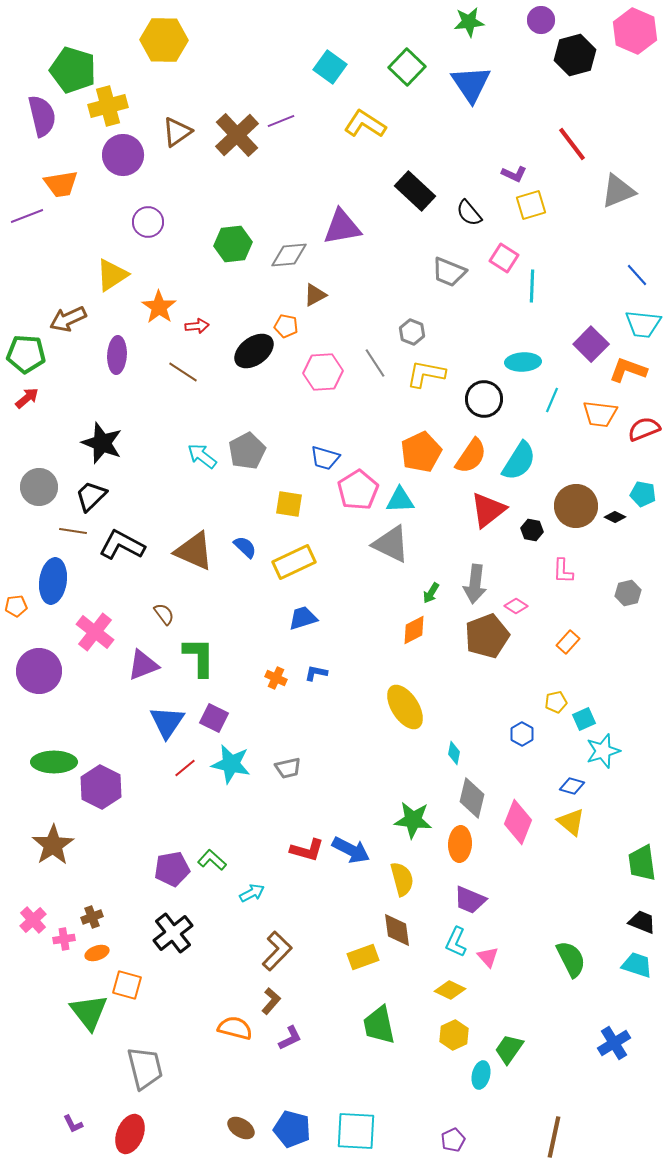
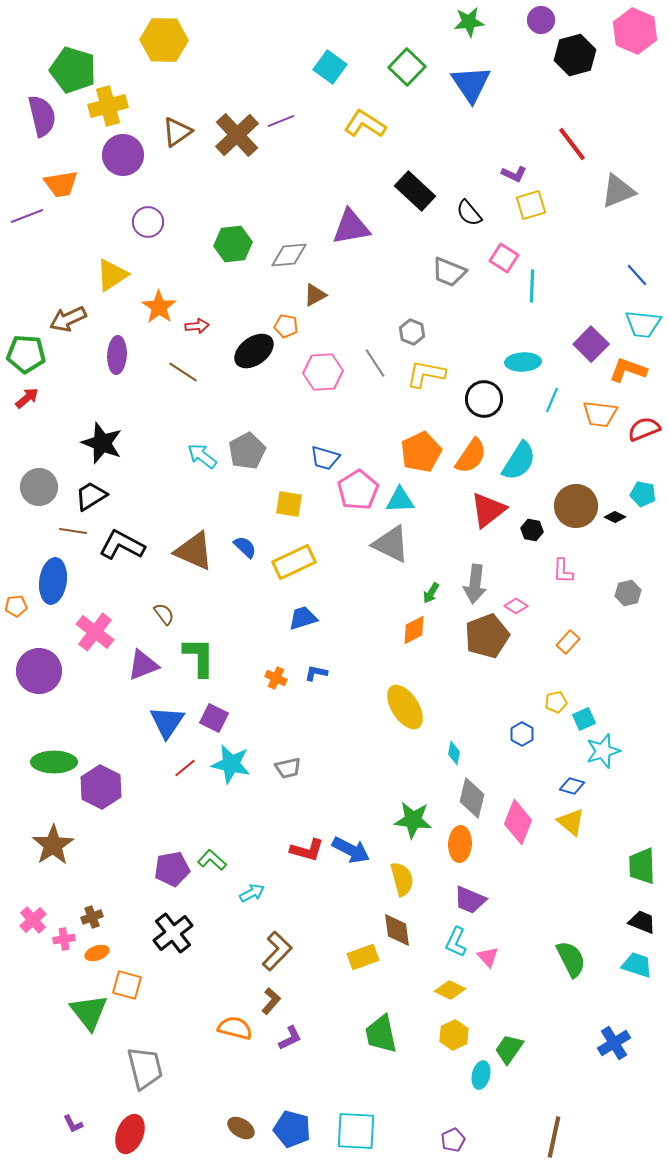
purple triangle at (342, 227): moved 9 px right
black trapezoid at (91, 496): rotated 12 degrees clockwise
green trapezoid at (642, 863): moved 3 px down; rotated 6 degrees clockwise
green trapezoid at (379, 1025): moved 2 px right, 9 px down
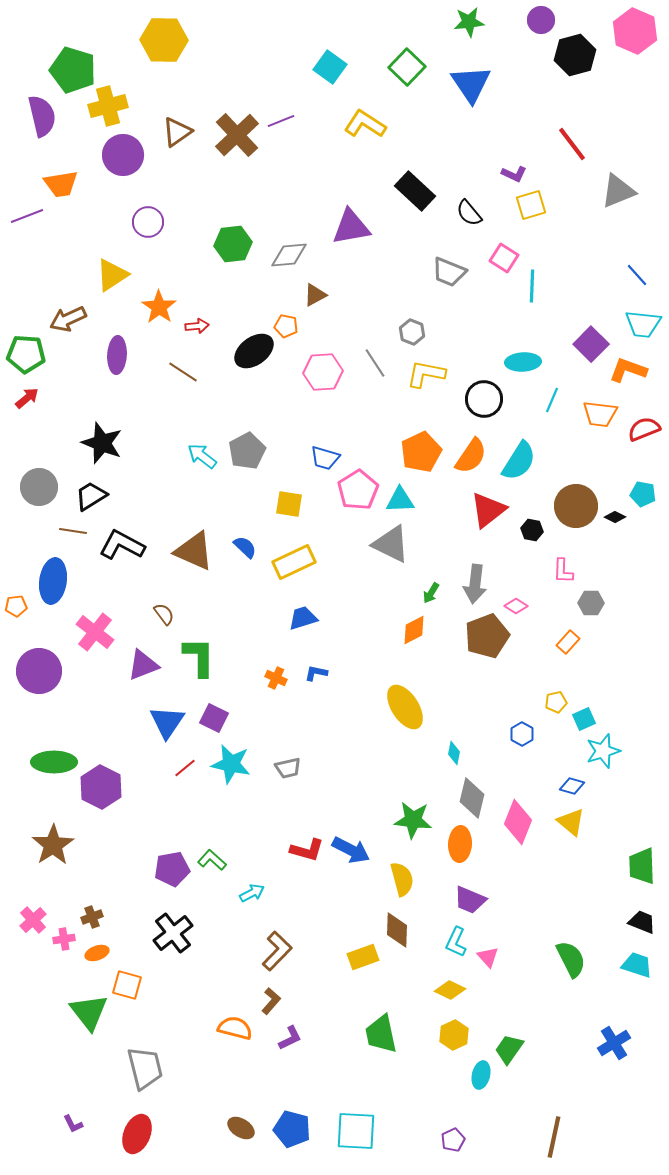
gray hexagon at (628, 593): moved 37 px left, 10 px down; rotated 15 degrees clockwise
brown diamond at (397, 930): rotated 9 degrees clockwise
red ellipse at (130, 1134): moved 7 px right
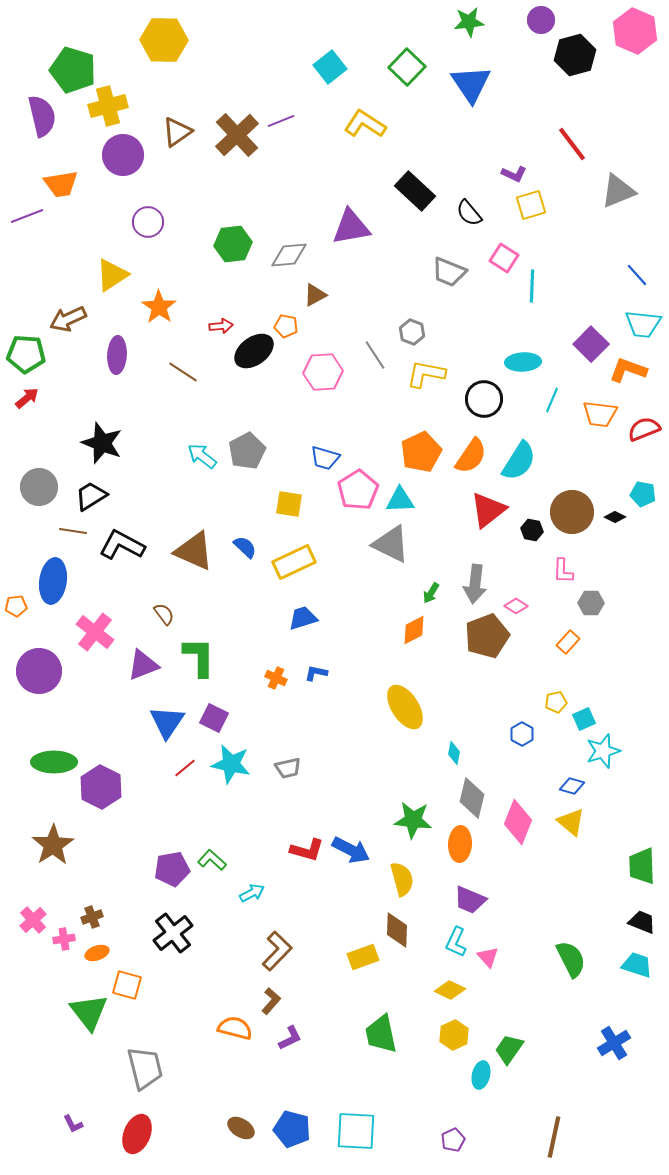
cyan square at (330, 67): rotated 16 degrees clockwise
red arrow at (197, 326): moved 24 px right
gray line at (375, 363): moved 8 px up
brown circle at (576, 506): moved 4 px left, 6 px down
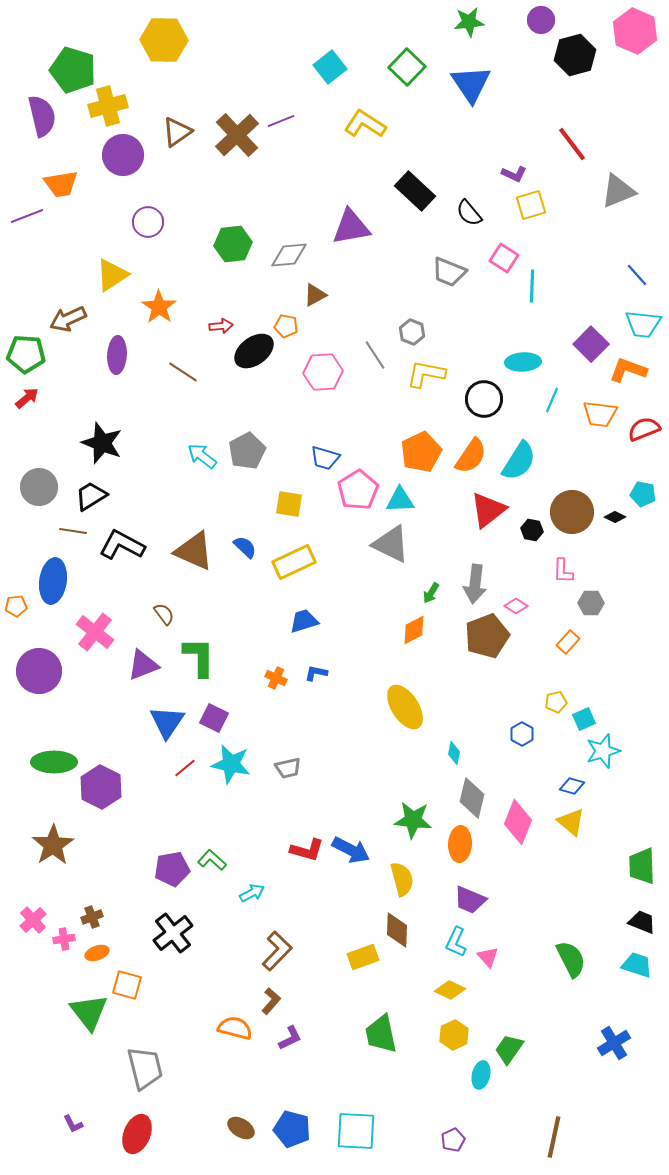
blue trapezoid at (303, 618): moved 1 px right, 3 px down
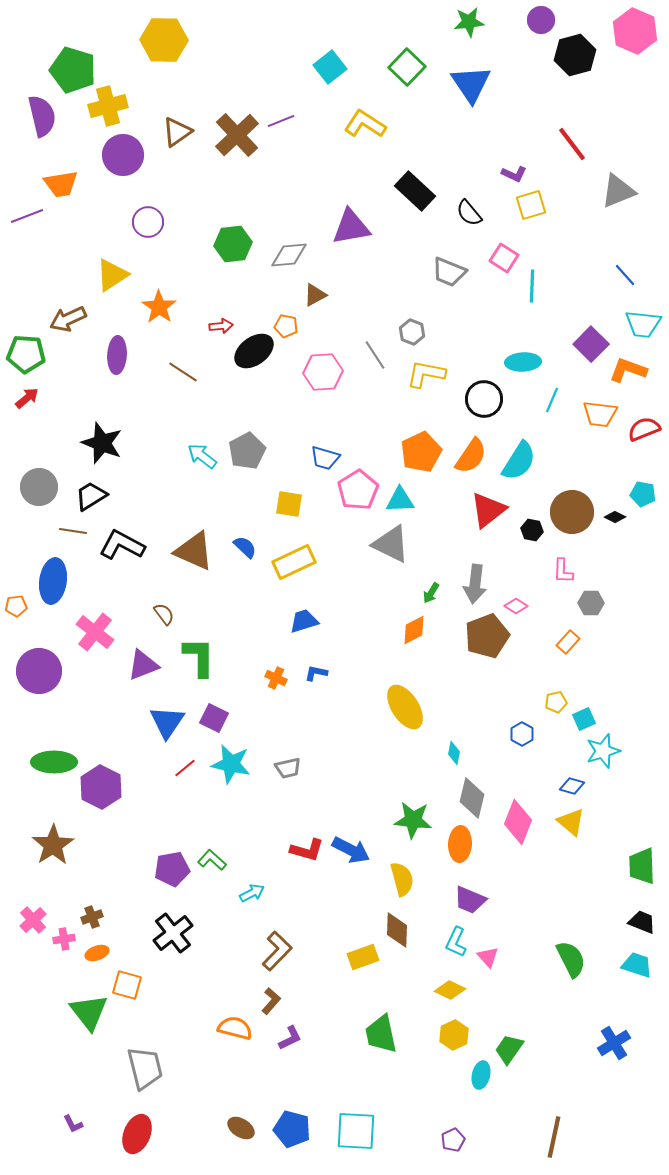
blue line at (637, 275): moved 12 px left
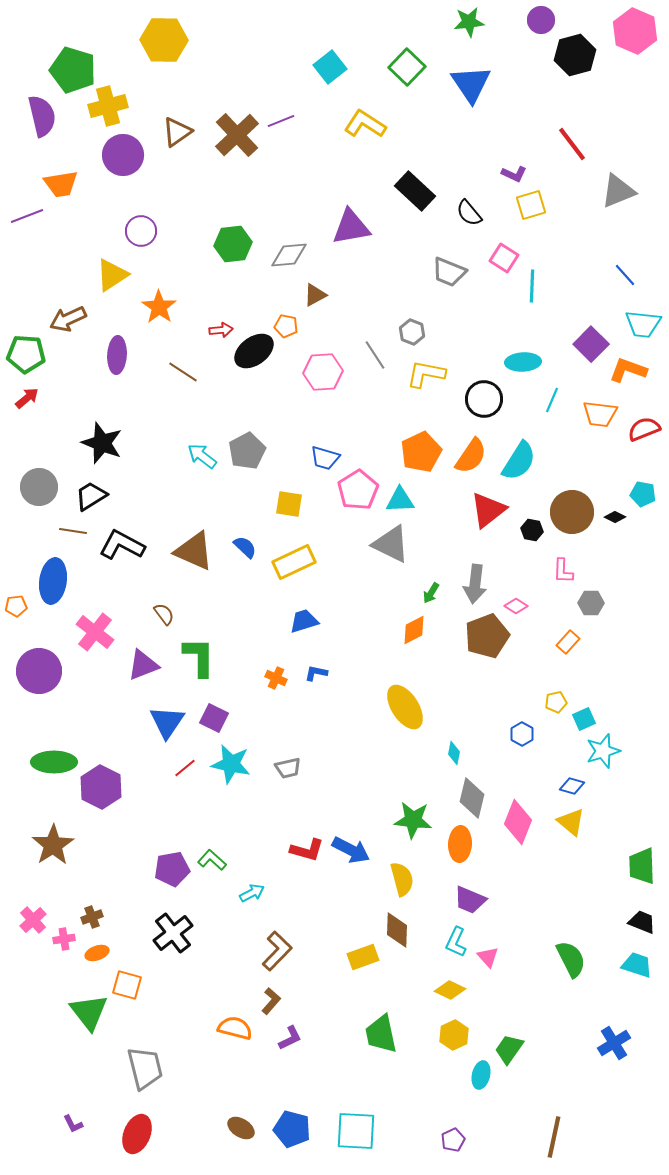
purple circle at (148, 222): moved 7 px left, 9 px down
red arrow at (221, 326): moved 4 px down
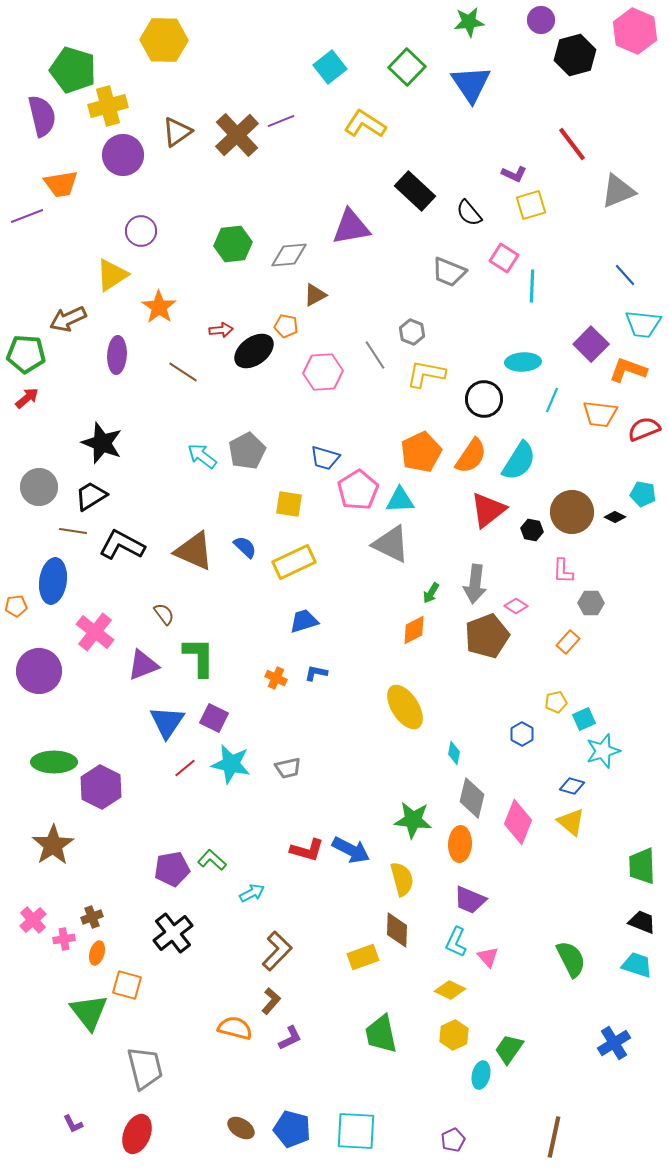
orange ellipse at (97, 953): rotated 55 degrees counterclockwise
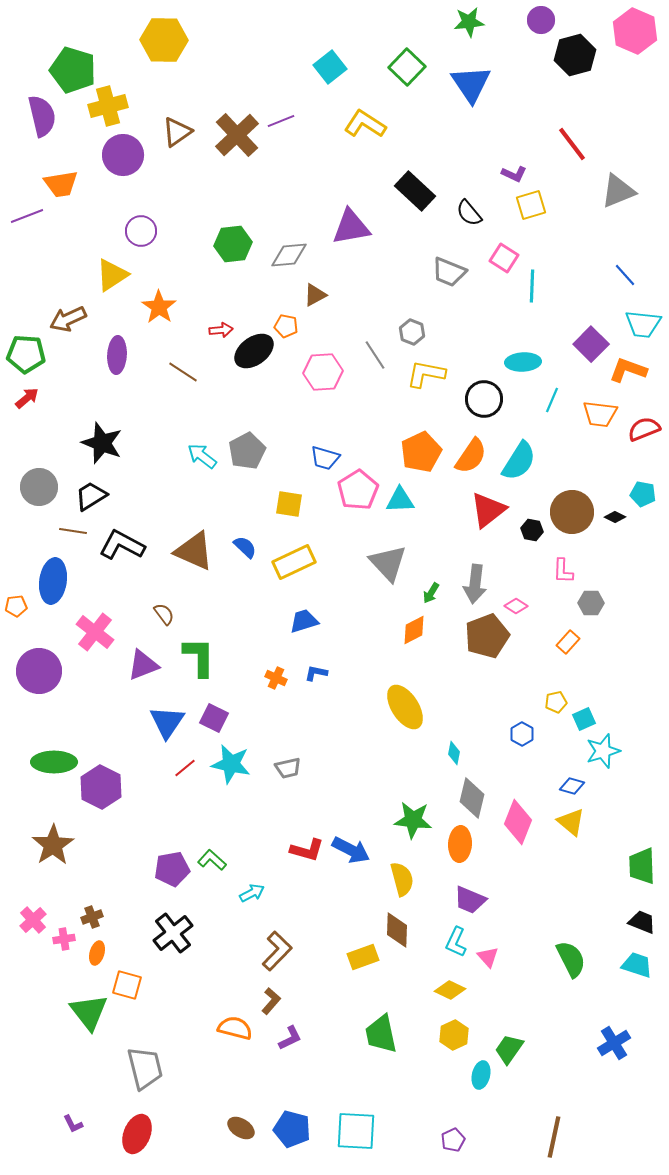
gray triangle at (391, 544): moved 3 px left, 19 px down; rotated 21 degrees clockwise
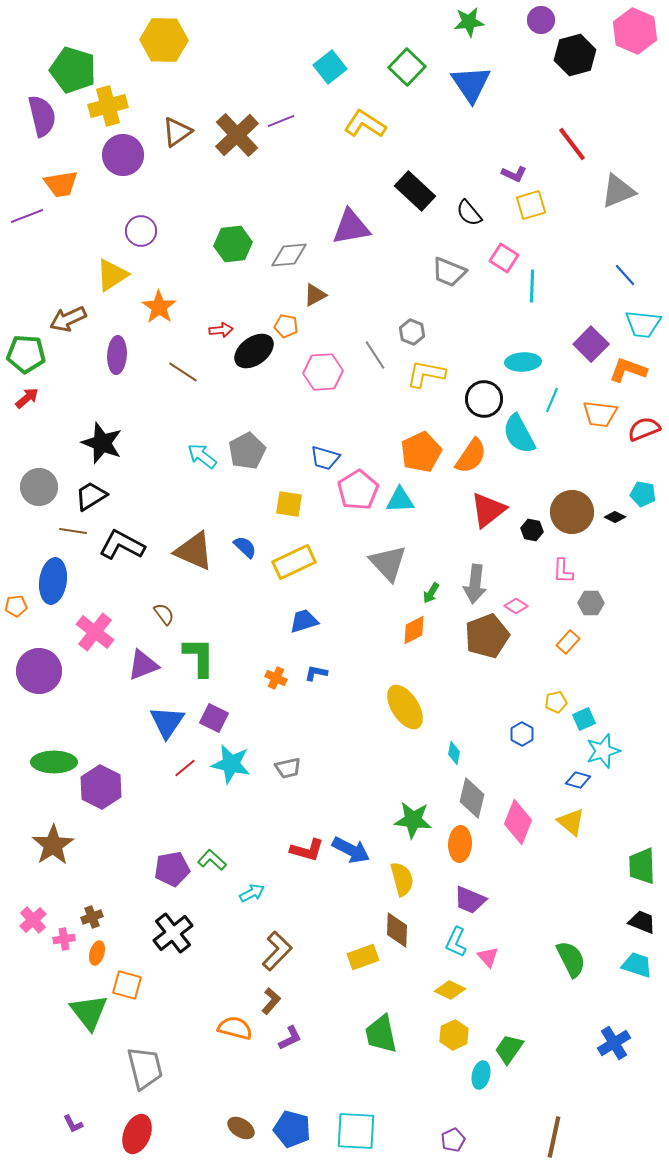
cyan semicircle at (519, 461): moved 27 px up; rotated 120 degrees clockwise
blue diamond at (572, 786): moved 6 px right, 6 px up
